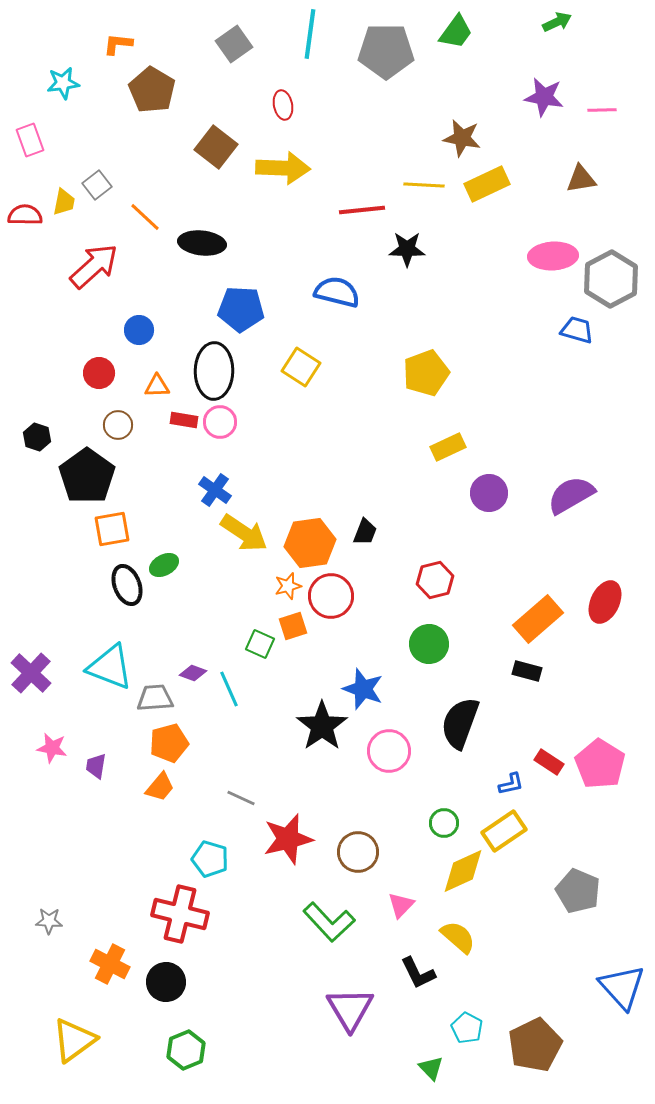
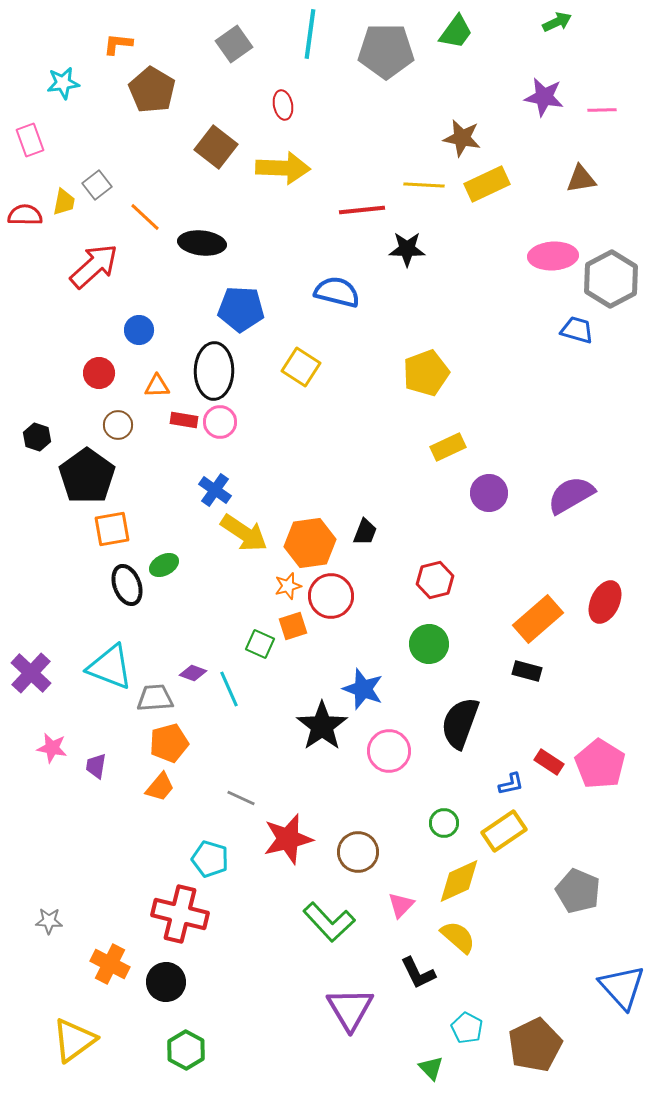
yellow diamond at (463, 871): moved 4 px left, 10 px down
green hexagon at (186, 1050): rotated 9 degrees counterclockwise
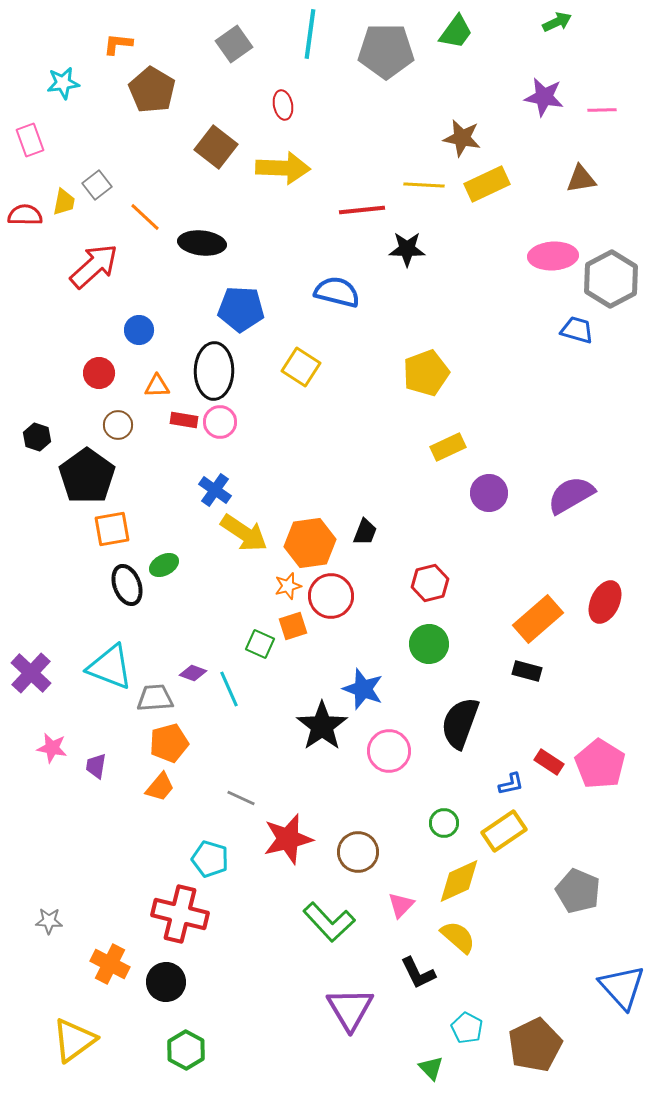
red hexagon at (435, 580): moved 5 px left, 3 px down
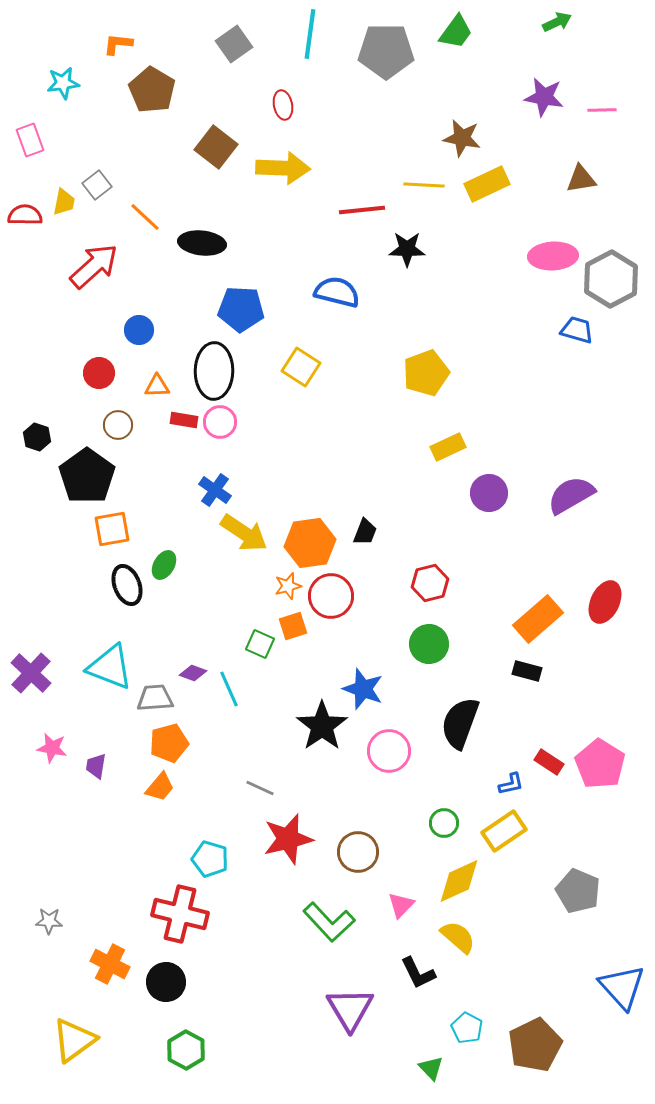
green ellipse at (164, 565): rotated 32 degrees counterclockwise
gray line at (241, 798): moved 19 px right, 10 px up
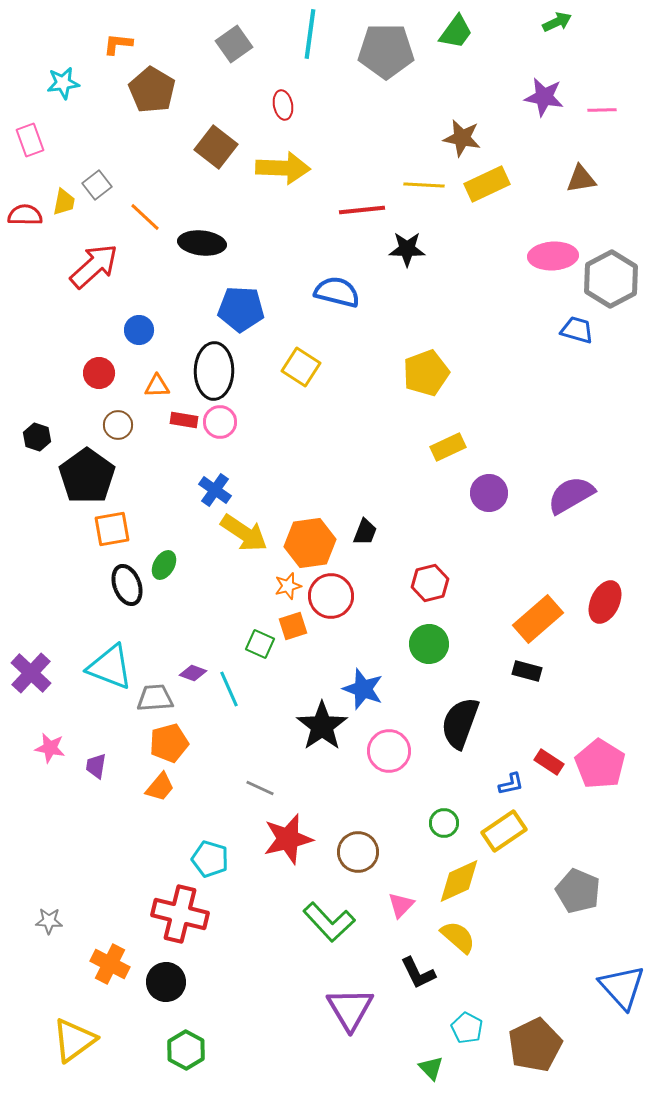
pink star at (52, 748): moved 2 px left
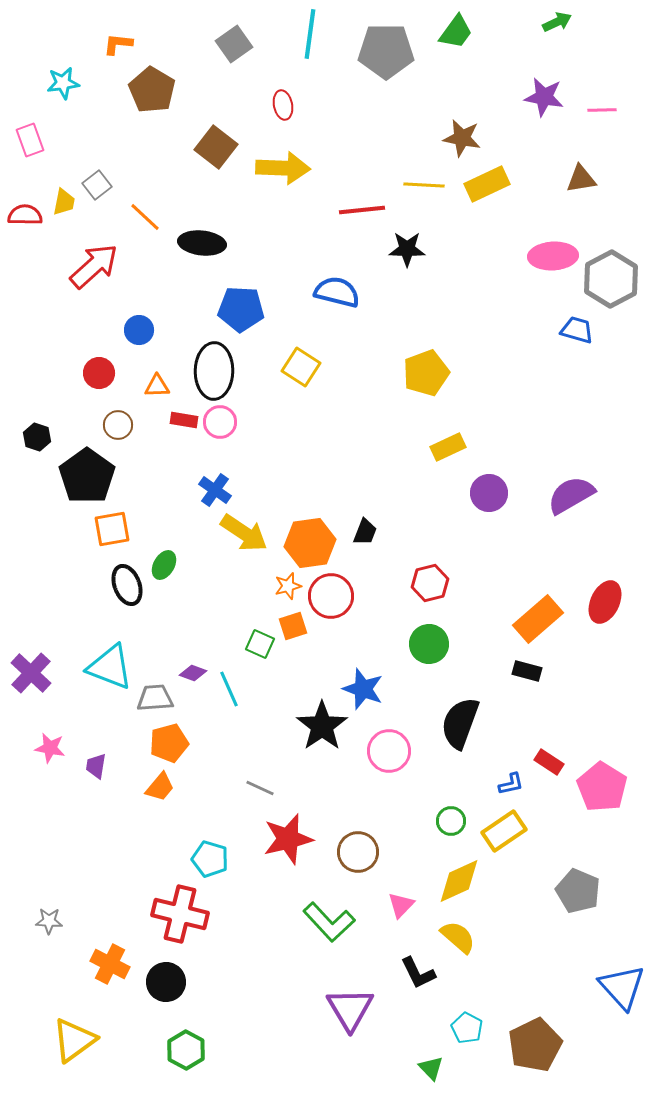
pink pentagon at (600, 764): moved 2 px right, 23 px down
green circle at (444, 823): moved 7 px right, 2 px up
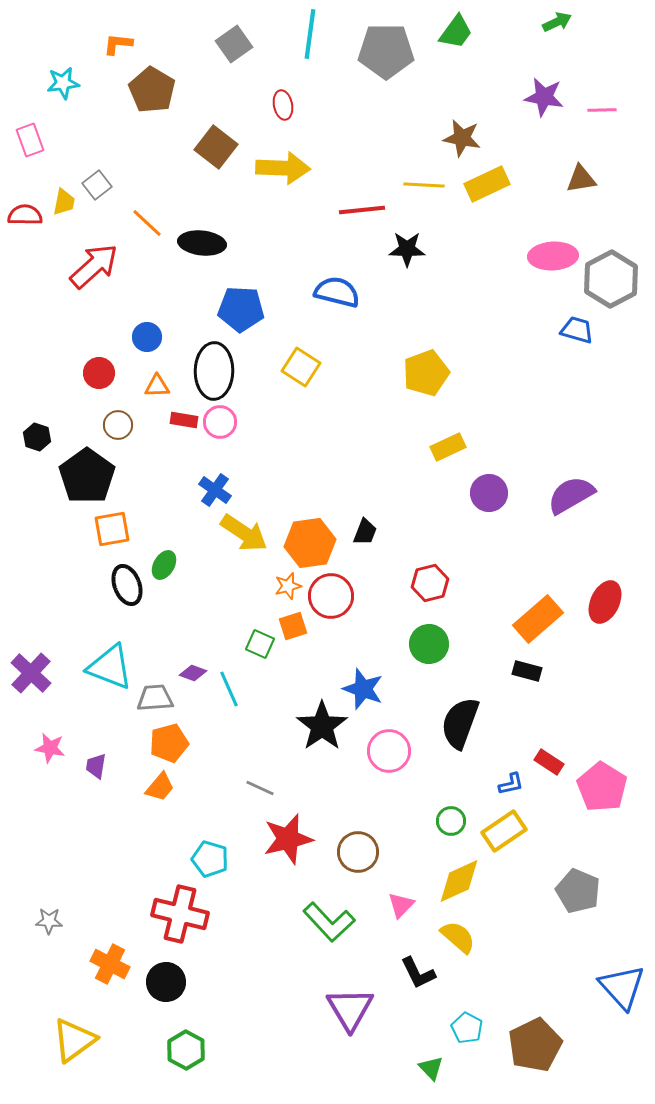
orange line at (145, 217): moved 2 px right, 6 px down
blue circle at (139, 330): moved 8 px right, 7 px down
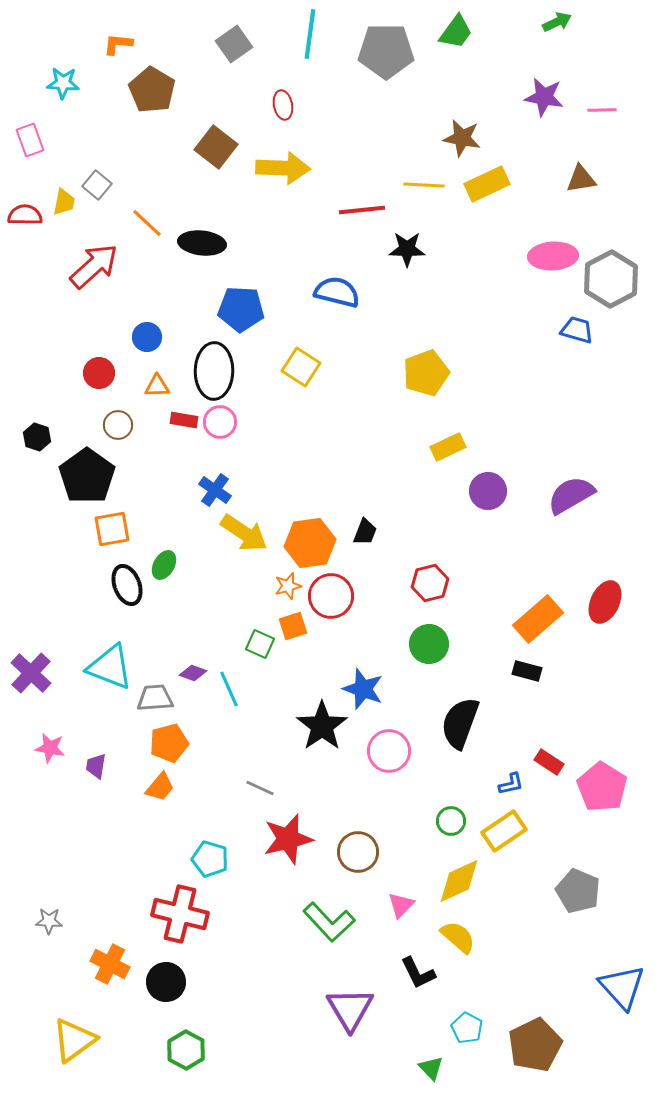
cyan star at (63, 83): rotated 12 degrees clockwise
gray square at (97, 185): rotated 12 degrees counterclockwise
purple circle at (489, 493): moved 1 px left, 2 px up
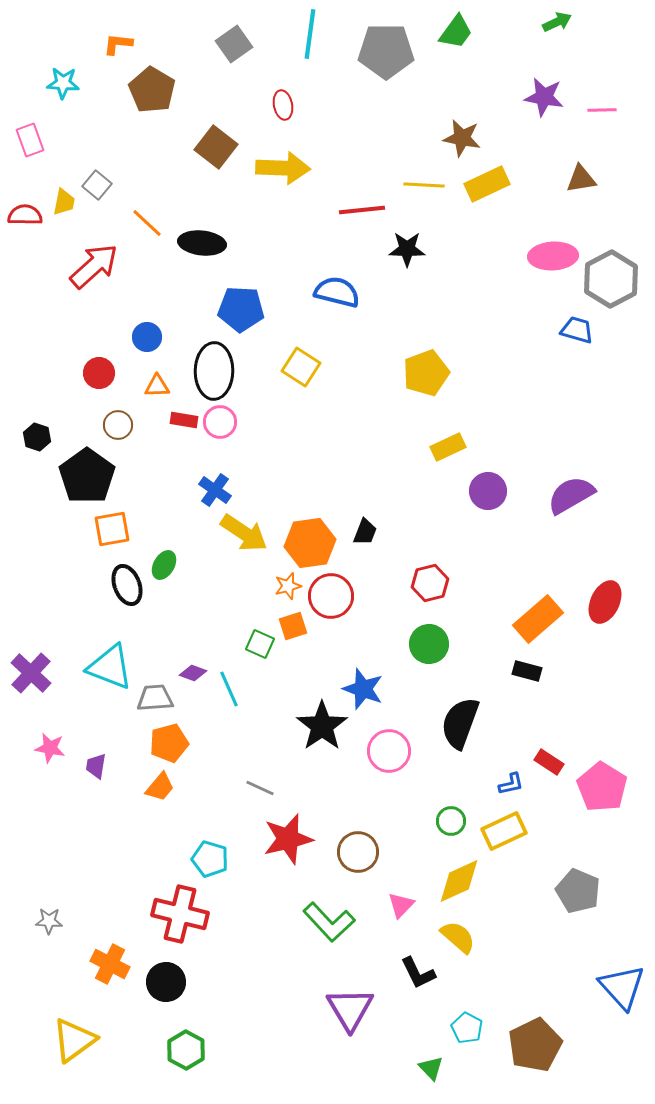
yellow rectangle at (504, 831): rotated 9 degrees clockwise
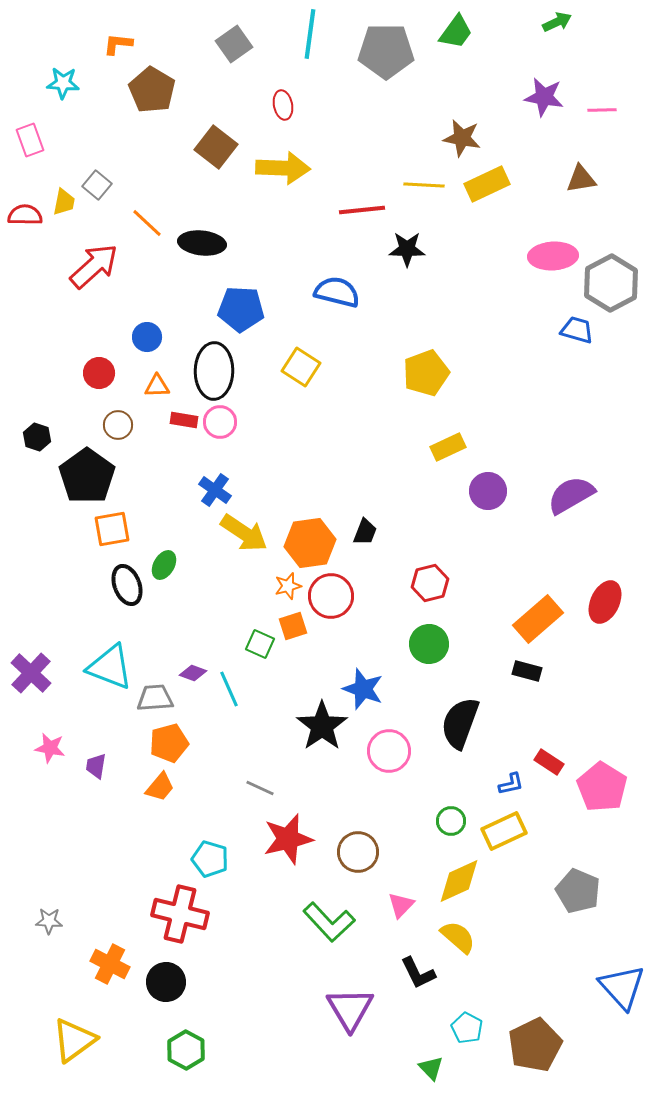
gray hexagon at (611, 279): moved 4 px down
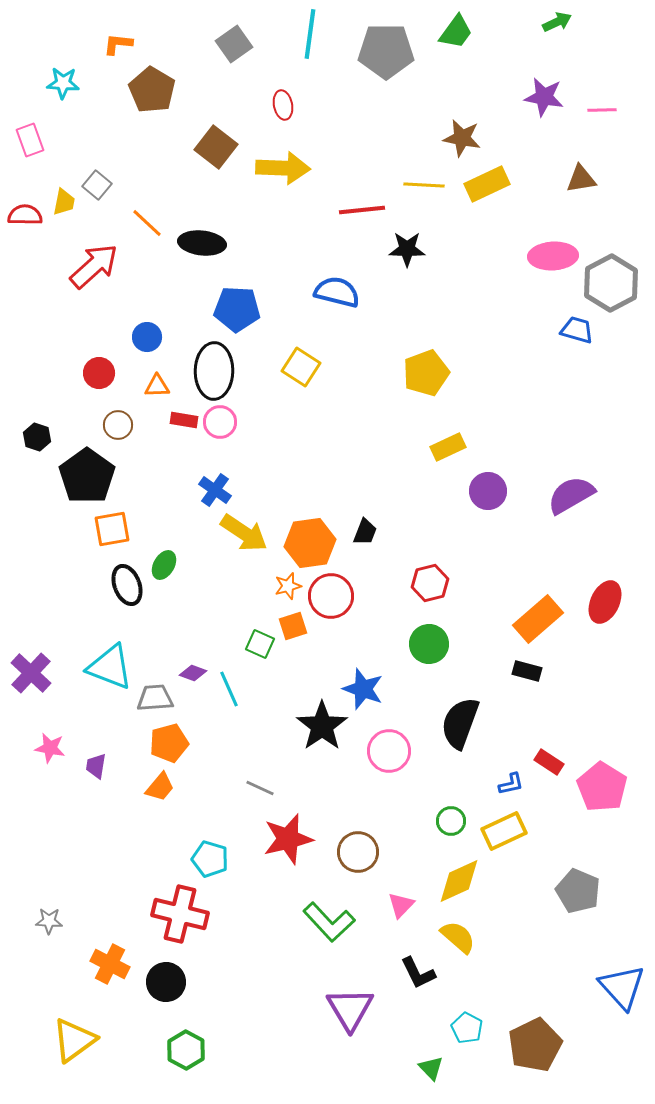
blue pentagon at (241, 309): moved 4 px left
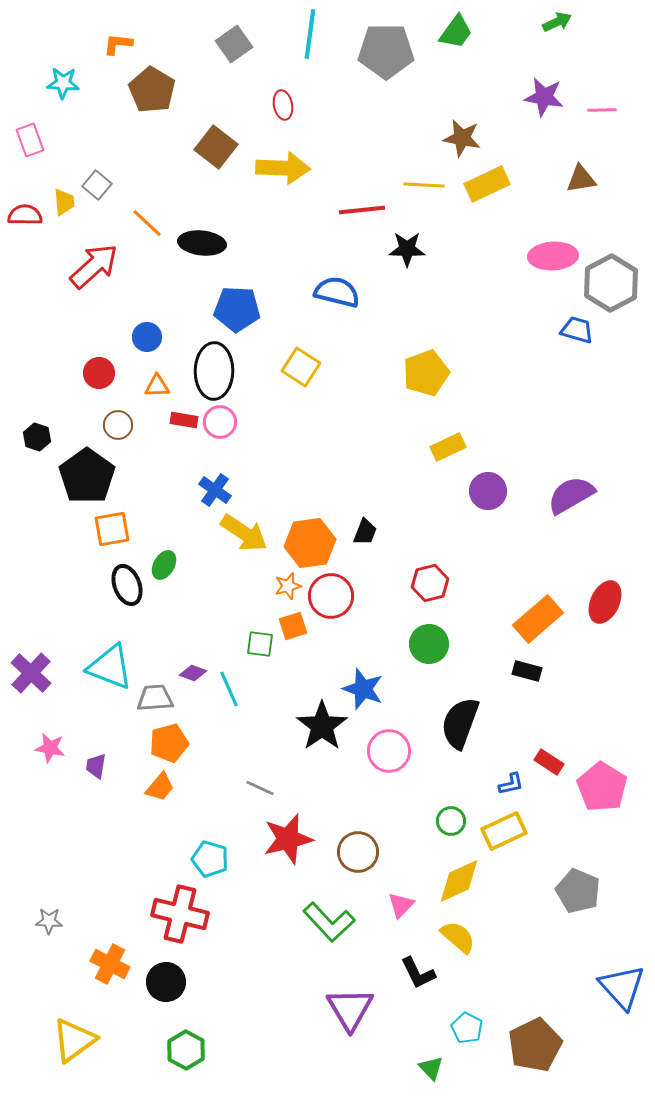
yellow trapezoid at (64, 202): rotated 16 degrees counterclockwise
green square at (260, 644): rotated 16 degrees counterclockwise
